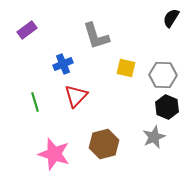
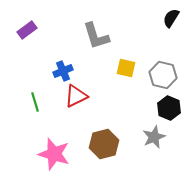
blue cross: moved 7 px down
gray hexagon: rotated 12 degrees clockwise
red triangle: rotated 20 degrees clockwise
black hexagon: moved 2 px right, 1 px down
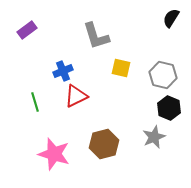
yellow square: moved 5 px left
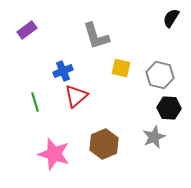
gray hexagon: moved 3 px left
red triangle: rotated 15 degrees counterclockwise
black hexagon: rotated 20 degrees counterclockwise
brown hexagon: rotated 8 degrees counterclockwise
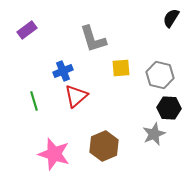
gray L-shape: moved 3 px left, 3 px down
yellow square: rotated 18 degrees counterclockwise
green line: moved 1 px left, 1 px up
gray star: moved 3 px up
brown hexagon: moved 2 px down
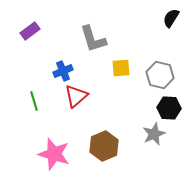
purple rectangle: moved 3 px right, 1 px down
